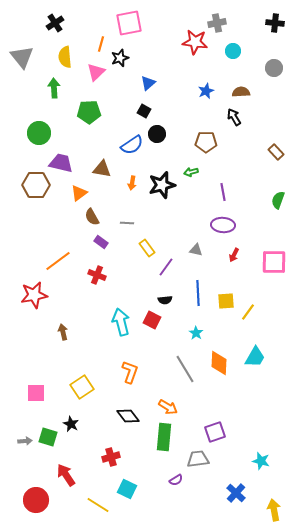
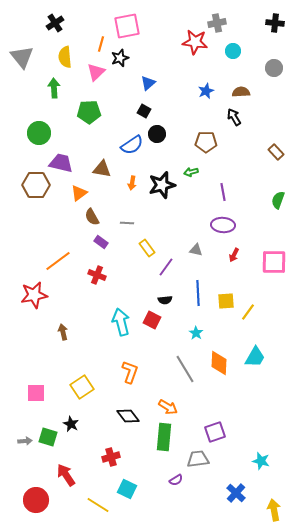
pink square at (129, 23): moved 2 px left, 3 px down
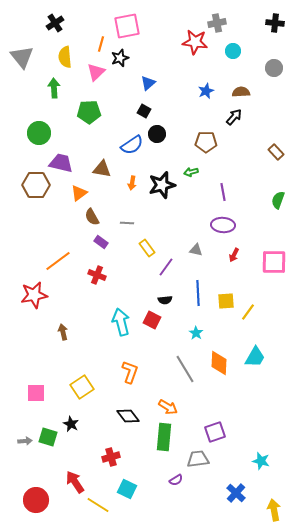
black arrow at (234, 117): rotated 72 degrees clockwise
red arrow at (66, 475): moved 9 px right, 7 px down
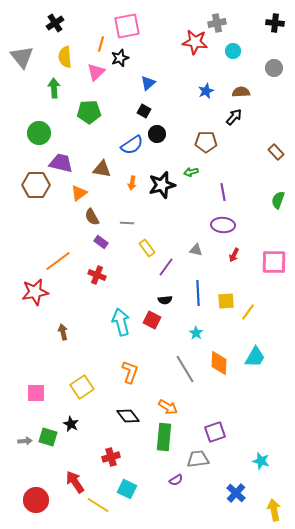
red star at (34, 295): moved 1 px right, 3 px up
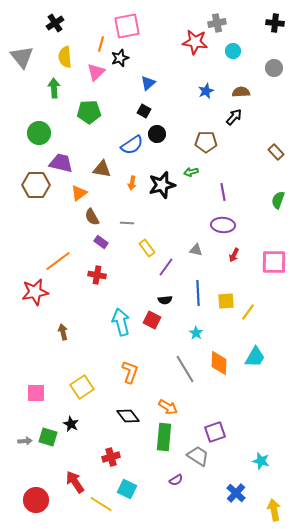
red cross at (97, 275): rotated 12 degrees counterclockwise
gray trapezoid at (198, 459): moved 3 px up; rotated 40 degrees clockwise
yellow line at (98, 505): moved 3 px right, 1 px up
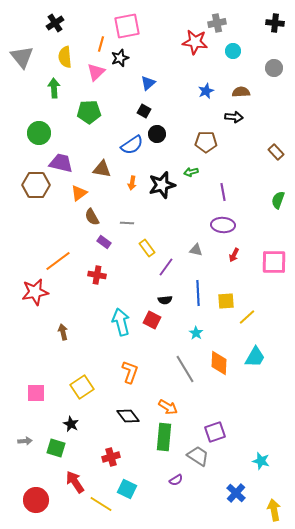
black arrow at (234, 117): rotated 54 degrees clockwise
purple rectangle at (101, 242): moved 3 px right
yellow line at (248, 312): moved 1 px left, 5 px down; rotated 12 degrees clockwise
green square at (48, 437): moved 8 px right, 11 px down
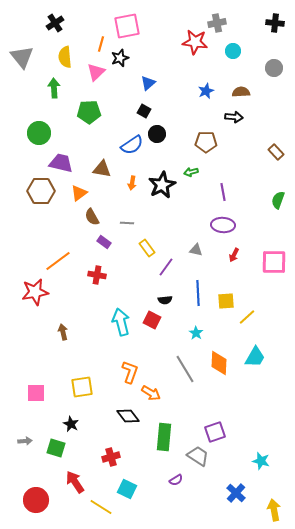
brown hexagon at (36, 185): moved 5 px right, 6 px down
black star at (162, 185): rotated 12 degrees counterclockwise
yellow square at (82, 387): rotated 25 degrees clockwise
orange arrow at (168, 407): moved 17 px left, 14 px up
yellow line at (101, 504): moved 3 px down
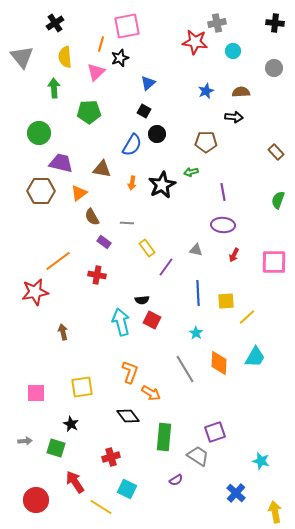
blue semicircle at (132, 145): rotated 25 degrees counterclockwise
black semicircle at (165, 300): moved 23 px left
yellow arrow at (274, 510): moved 1 px right, 2 px down
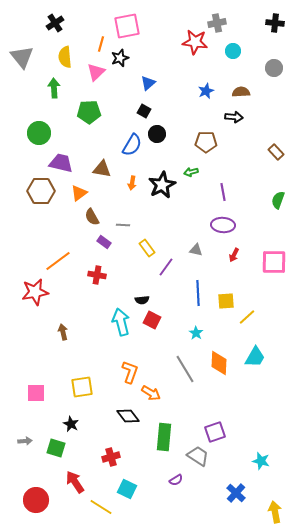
gray line at (127, 223): moved 4 px left, 2 px down
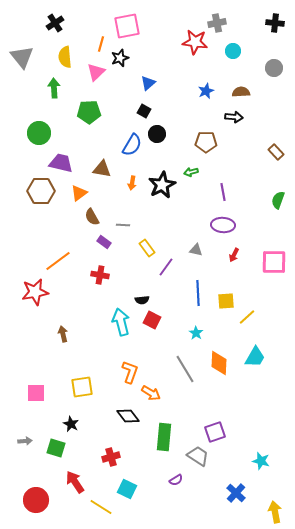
red cross at (97, 275): moved 3 px right
brown arrow at (63, 332): moved 2 px down
